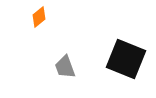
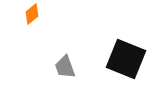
orange diamond: moved 7 px left, 3 px up
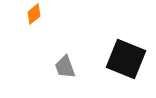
orange diamond: moved 2 px right
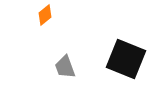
orange diamond: moved 11 px right, 1 px down
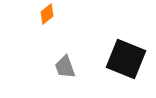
orange diamond: moved 2 px right, 1 px up
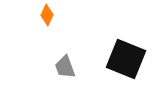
orange diamond: moved 1 px down; rotated 25 degrees counterclockwise
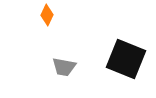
gray trapezoid: moved 1 px left; rotated 60 degrees counterclockwise
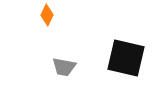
black square: moved 1 px up; rotated 9 degrees counterclockwise
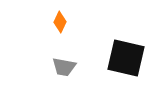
orange diamond: moved 13 px right, 7 px down
